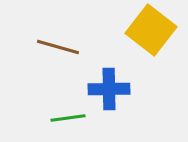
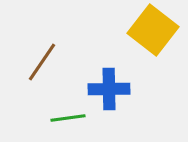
yellow square: moved 2 px right
brown line: moved 16 px left, 15 px down; rotated 72 degrees counterclockwise
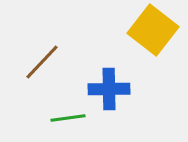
brown line: rotated 9 degrees clockwise
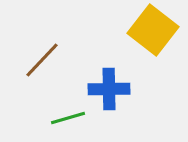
brown line: moved 2 px up
green line: rotated 8 degrees counterclockwise
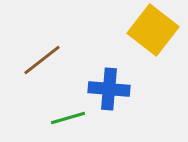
brown line: rotated 9 degrees clockwise
blue cross: rotated 6 degrees clockwise
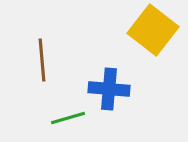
brown line: rotated 57 degrees counterclockwise
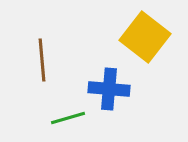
yellow square: moved 8 px left, 7 px down
